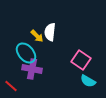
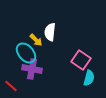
yellow arrow: moved 1 px left, 4 px down
cyan semicircle: moved 1 px right, 3 px up; rotated 105 degrees counterclockwise
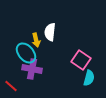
yellow arrow: rotated 32 degrees clockwise
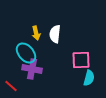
white semicircle: moved 5 px right, 2 px down
yellow arrow: moved 7 px up
pink square: rotated 36 degrees counterclockwise
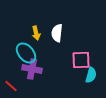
white semicircle: moved 2 px right, 1 px up
cyan semicircle: moved 2 px right, 3 px up
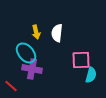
yellow arrow: moved 1 px up
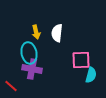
cyan ellipse: moved 3 px right; rotated 30 degrees clockwise
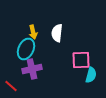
yellow arrow: moved 3 px left
cyan ellipse: moved 3 px left, 4 px up; rotated 35 degrees clockwise
purple cross: rotated 24 degrees counterclockwise
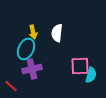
pink square: moved 1 px left, 6 px down
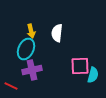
yellow arrow: moved 2 px left, 1 px up
purple cross: moved 1 px down
cyan semicircle: moved 2 px right
red line: rotated 16 degrees counterclockwise
